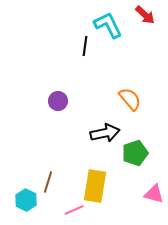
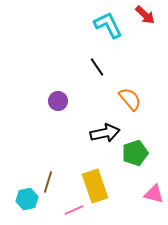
black line: moved 12 px right, 21 px down; rotated 42 degrees counterclockwise
yellow rectangle: rotated 28 degrees counterclockwise
cyan hexagon: moved 1 px right, 1 px up; rotated 20 degrees clockwise
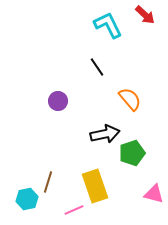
black arrow: moved 1 px down
green pentagon: moved 3 px left
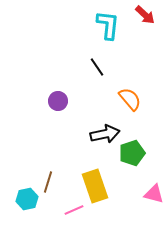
cyan L-shape: rotated 32 degrees clockwise
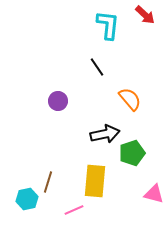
yellow rectangle: moved 5 px up; rotated 24 degrees clockwise
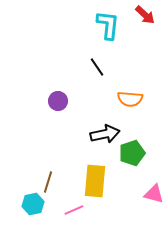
orange semicircle: rotated 135 degrees clockwise
cyan hexagon: moved 6 px right, 5 px down
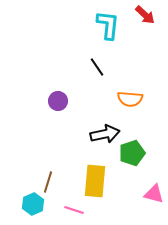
cyan hexagon: rotated 10 degrees counterclockwise
pink line: rotated 42 degrees clockwise
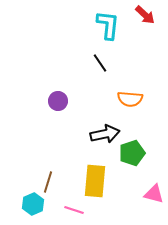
black line: moved 3 px right, 4 px up
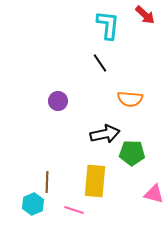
green pentagon: rotated 20 degrees clockwise
brown line: moved 1 px left; rotated 15 degrees counterclockwise
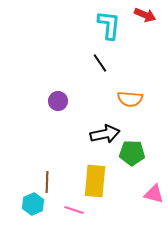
red arrow: rotated 20 degrees counterclockwise
cyan L-shape: moved 1 px right
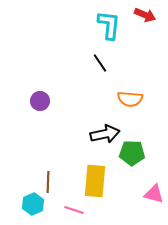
purple circle: moved 18 px left
brown line: moved 1 px right
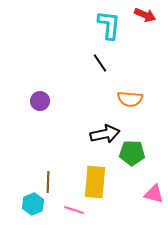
yellow rectangle: moved 1 px down
